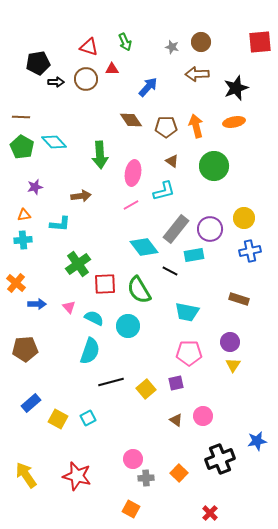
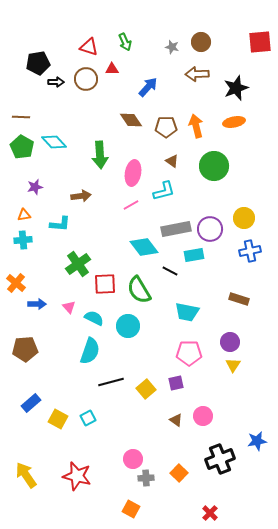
gray rectangle at (176, 229): rotated 40 degrees clockwise
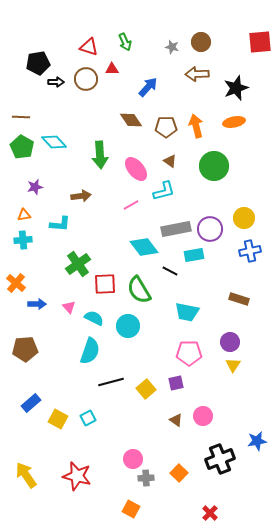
brown triangle at (172, 161): moved 2 px left
pink ellipse at (133, 173): moved 3 px right, 4 px up; rotated 50 degrees counterclockwise
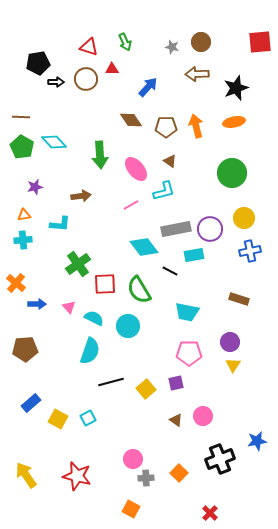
green circle at (214, 166): moved 18 px right, 7 px down
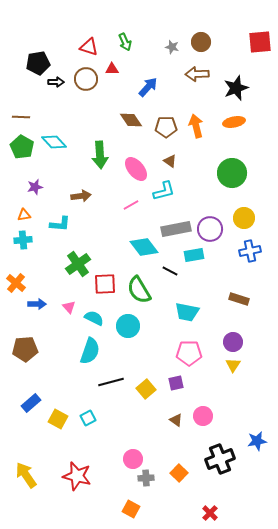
purple circle at (230, 342): moved 3 px right
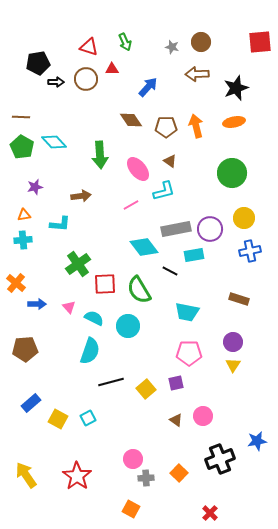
pink ellipse at (136, 169): moved 2 px right
red star at (77, 476): rotated 20 degrees clockwise
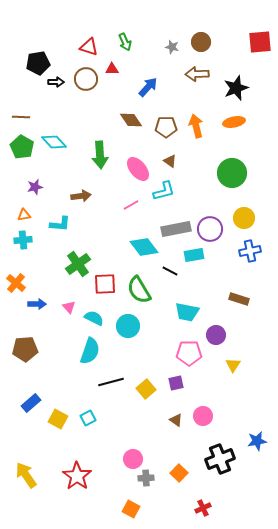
purple circle at (233, 342): moved 17 px left, 7 px up
red cross at (210, 513): moved 7 px left, 5 px up; rotated 21 degrees clockwise
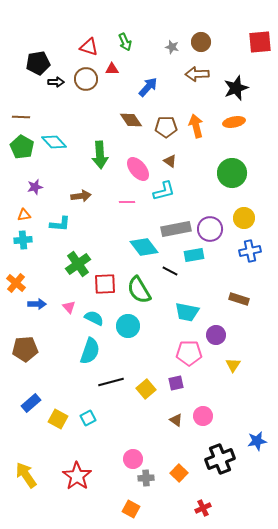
pink line at (131, 205): moved 4 px left, 3 px up; rotated 28 degrees clockwise
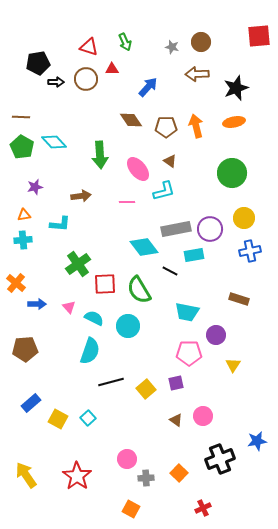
red square at (260, 42): moved 1 px left, 6 px up
cyan square at (88, 418): rotated 14 degrees counterclockwise
pink circle at (133, 459): moved 6 px left
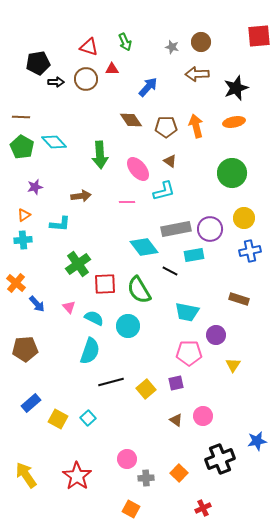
orange triangle at (24, 215): rotated 24 degrees counterclockwise
blue arrow at (37, 304): rotated 48 degrees clockwise
